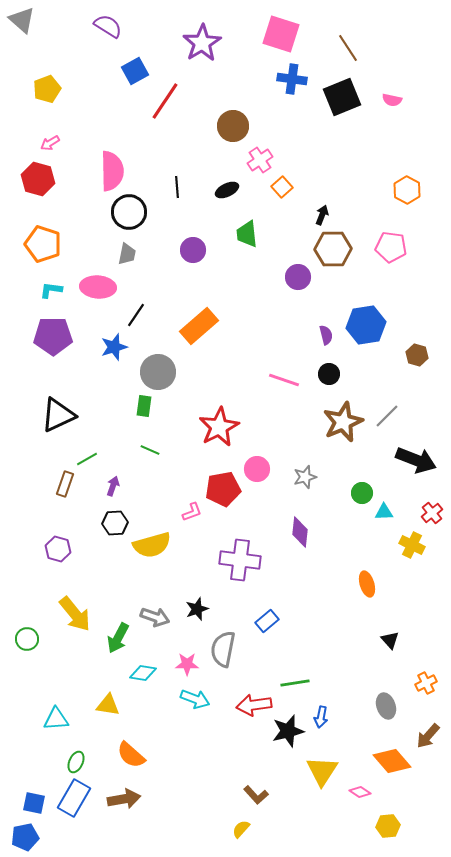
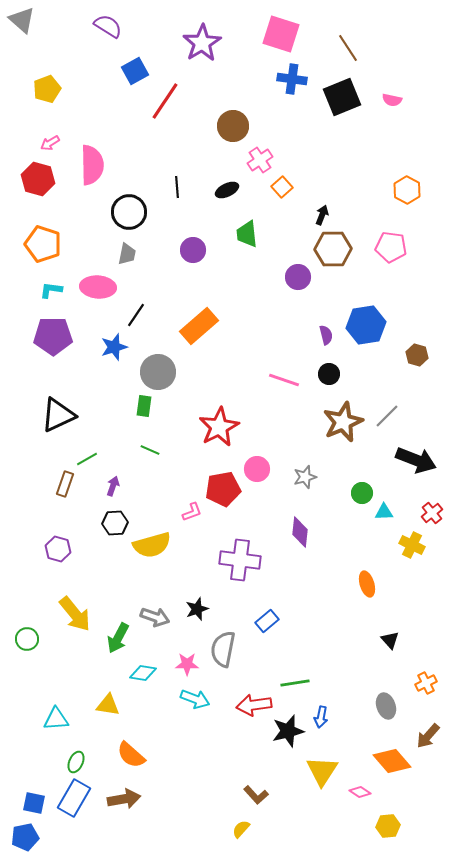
pink semicircle at (112, 171): moved 20 px left, 6 px up
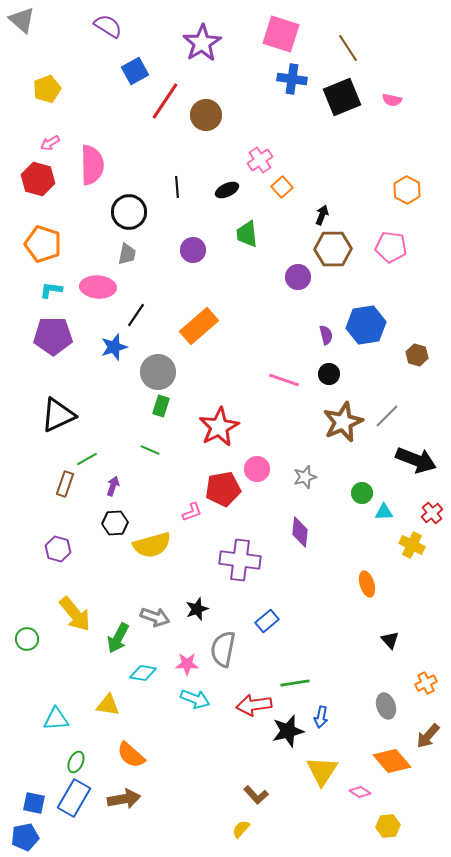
brown circle at (233, 126): moved 27 px left, 11 px up
green rectangle at (144, 406): moved 17 px right; rotated 10 degrees clockwise
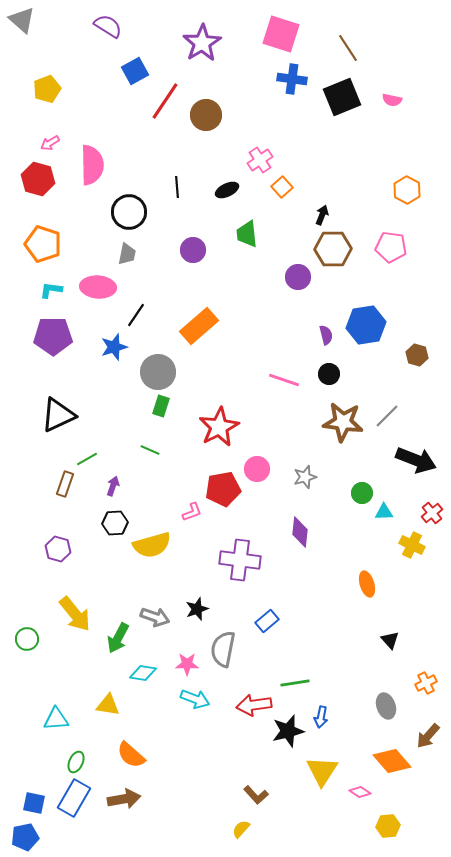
brown star at (343, 422): rotated 30 degrees clockwise
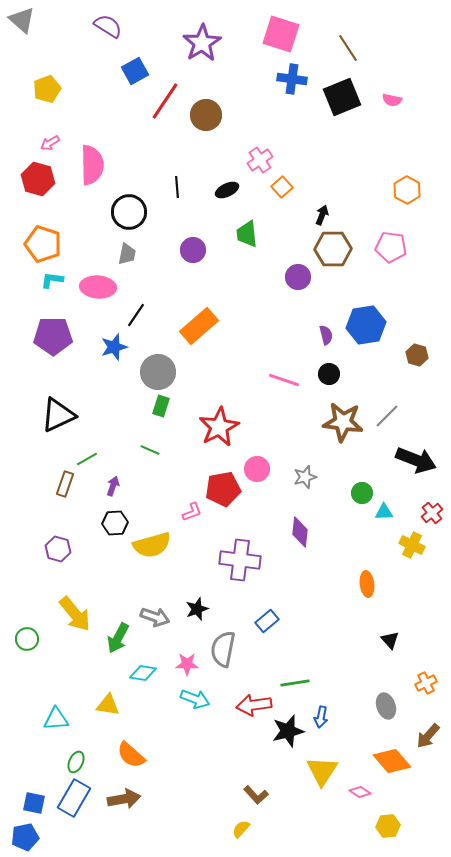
cyan L-shape at (51, 290): moved 1 px right, 10 px up
orange ellipse at (367, 584): rotated 10 degrees clockwise
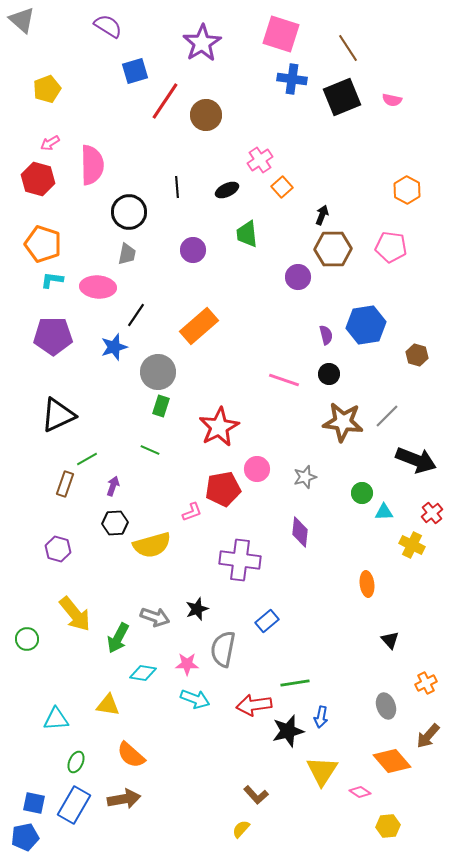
blue square at (135, 71): rotated 12 degrees clockwise
blue rectangle at (74, 798): moved 7 px down
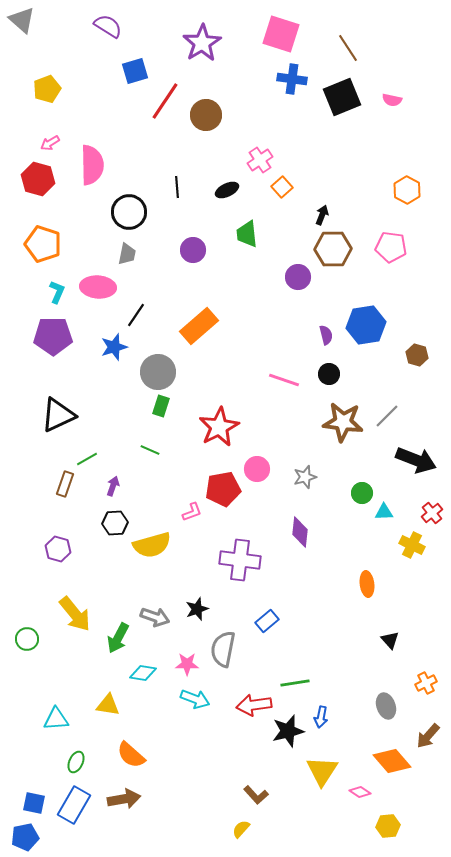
cyan L-shape at (52, 280): moved 5 px right, 12 px down; rotated 105 degrees clockwise
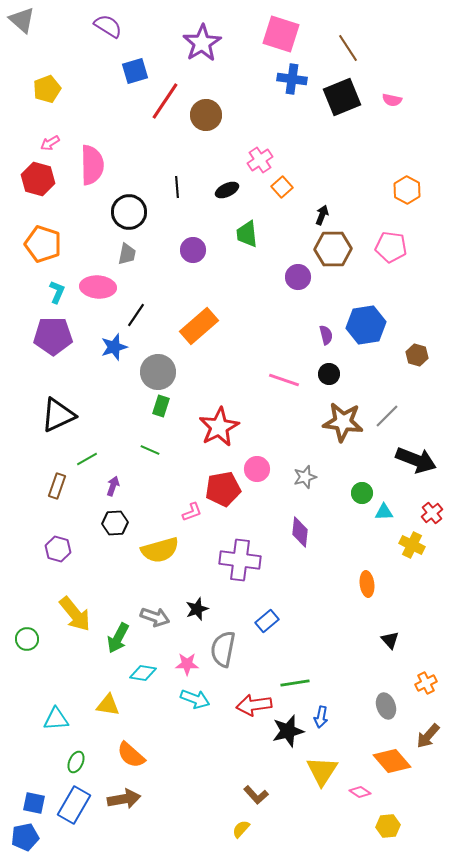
brown rectangle at (65, 484): moved 8 px left, 2 px down
yellow semicircle at (152, 545): moved 8 px right, 5 px down
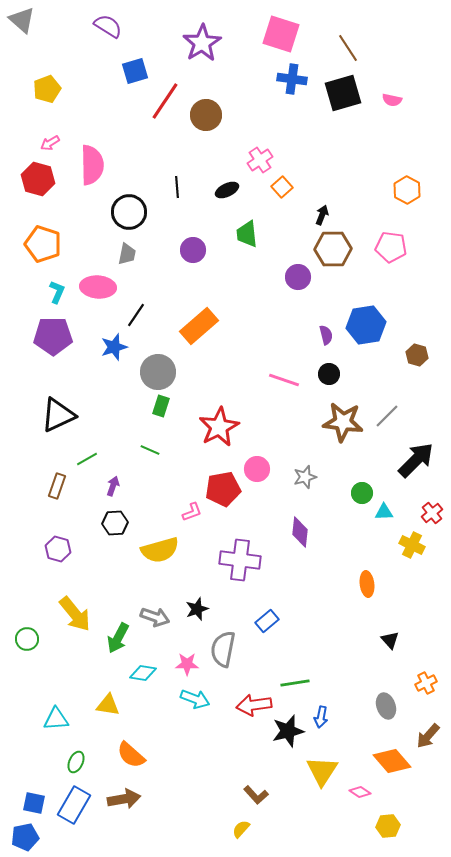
black square at (342, 97): moved 1 px right, 4 px up; rotated 6 degrees clockwise
black arrow at (416, 460): rotated 66 degrees counterclockwise
